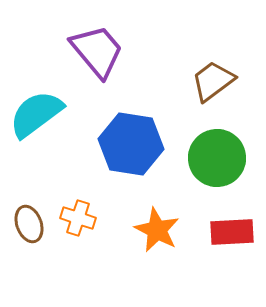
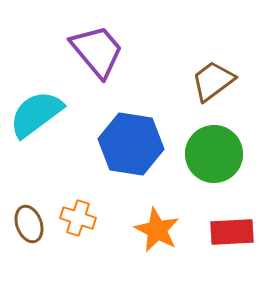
green circle: moved 3 px left, 4 px up
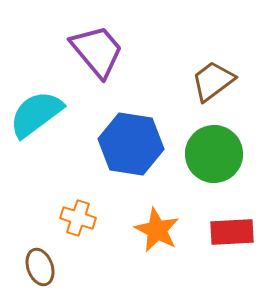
brown ellipse: moved 11 px right, 43 px down
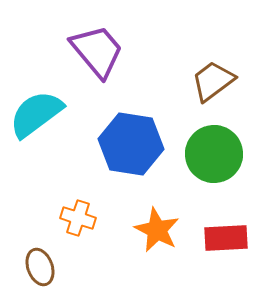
red rectangle: moved 6 px left, 6 px down
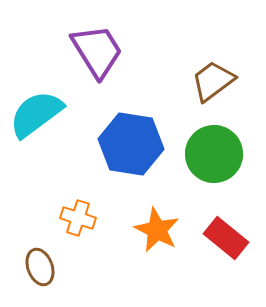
purple trapezoid: rotated 8 degrees clockwise
red rectangle: rotated 42 degrees clockwise
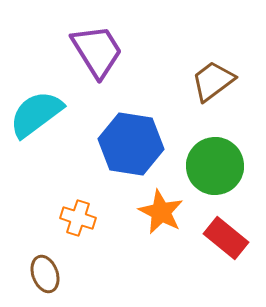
green circle: moved 1 px right, 12 px down
orange star: moved 4 px right, 18 px up
brown ellipse: moved 5 px right, 7 px down
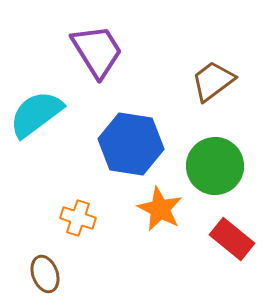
orange star: moved 1 px left, 3 px up
red rectangle: moved 6 px right, 1 px down
